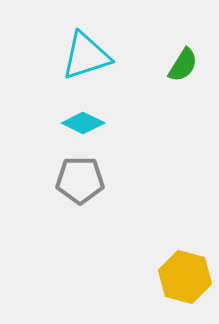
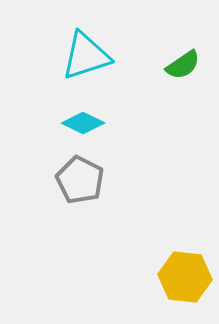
green semicircle: rotated 24 degrees clockwise
gray pentagon: rotated 27 degrees clockwise
yellow hexagon: rotated 9 degrees counterclockwise
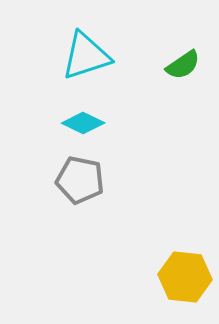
gray pentagon: rotated 15 degrees counterclockwise
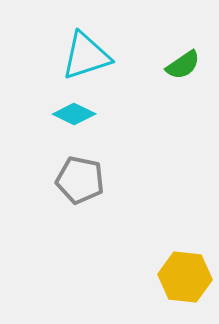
cyan diamond: moved 9 px left, 9 px up
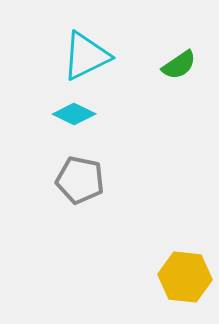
cyan triangle: rotated 8 degrees counterclockwise
green semicircle: moved 4 px left
